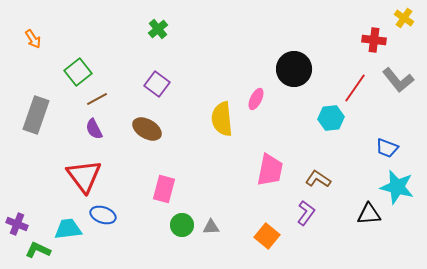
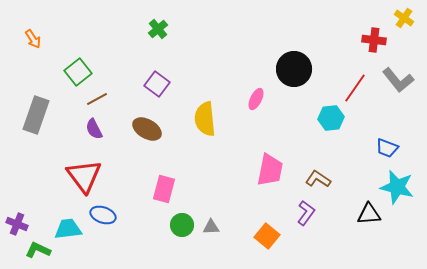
yellow semicircle: moved 17 px left
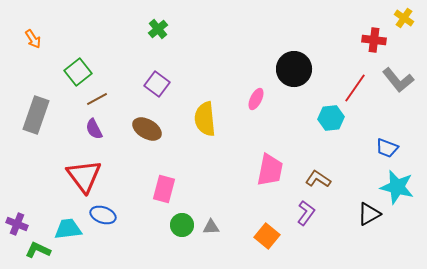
black triangle: rotated 25 degrees counterclockwise
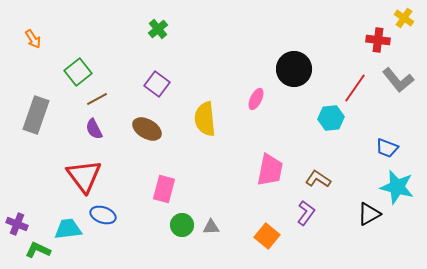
red cross: moved 4 px right
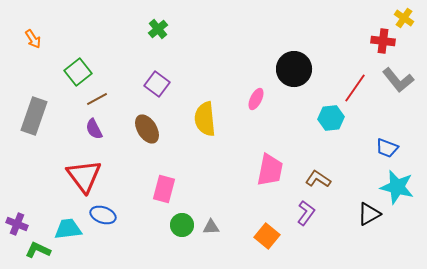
red cross: moved 5 px right, 1 px down
gray rectangle: moved 2 px left, 1 px down
brown ellipse: rotated 28 degrees clockwise
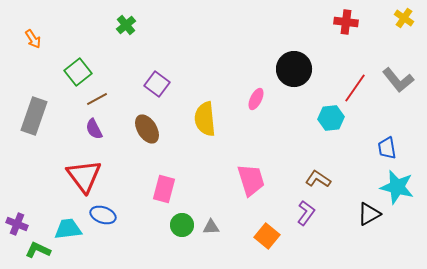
green cross: moved 32 px left, 4 px up
red cross: moved 37 px left, 19 px up
blue trapezoid: rotated 60 degrees clockwise
pink trapezoid: moved 19 px left, 10 px down; rotated 28 degrees counterclockwise
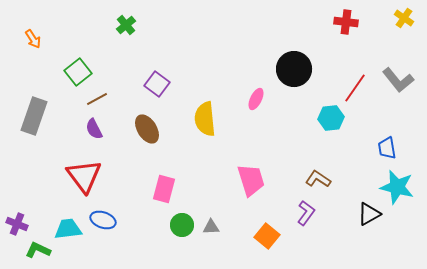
blue ellipse: moved 5 px down
